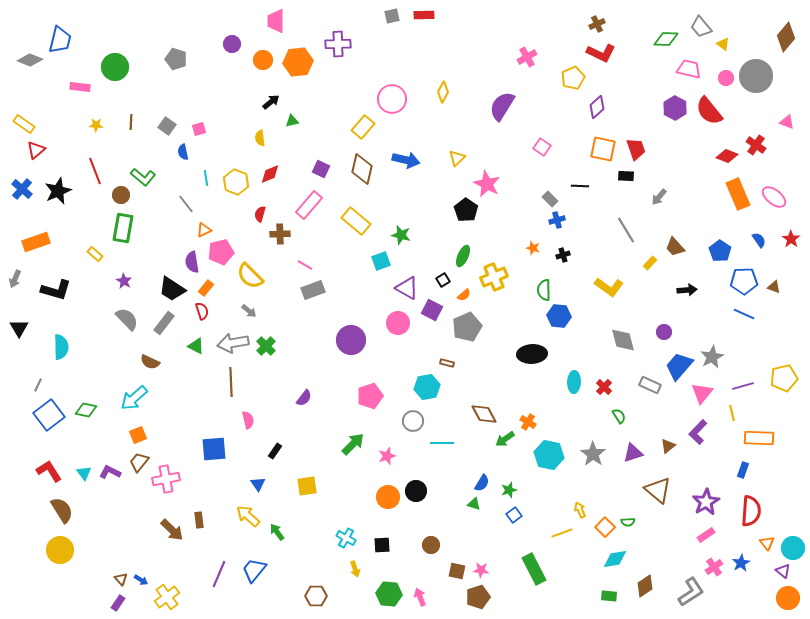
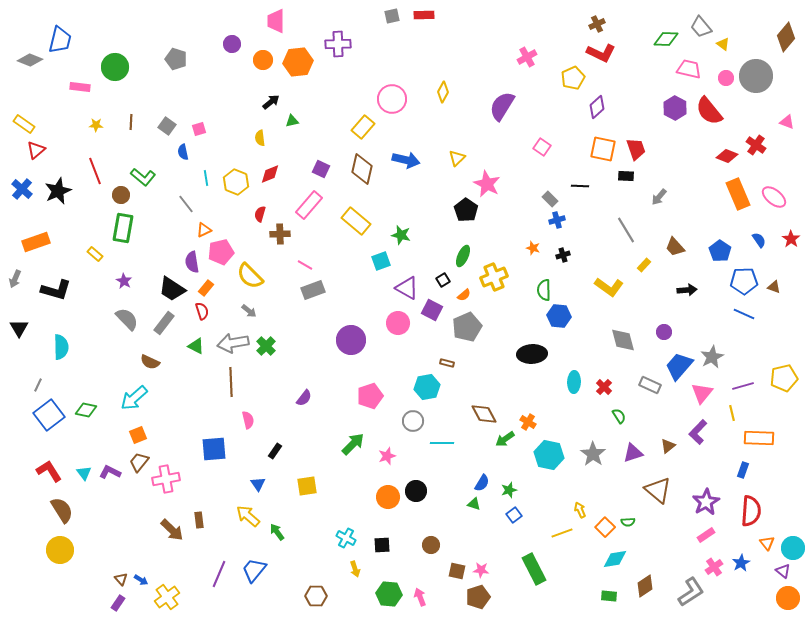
yellow rectangle at (650, 263): moved 6 px left, 2 px down
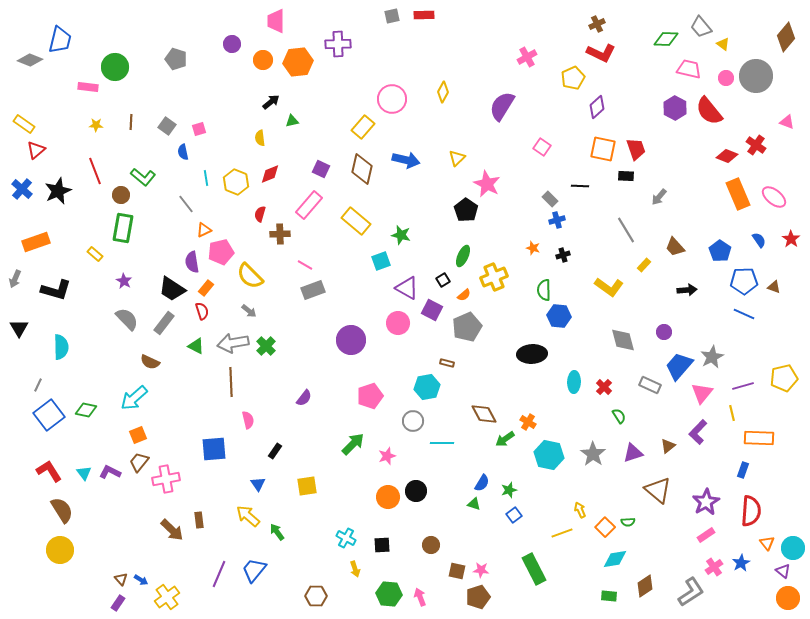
pink rectangle at (80, 87): moved 8 px right
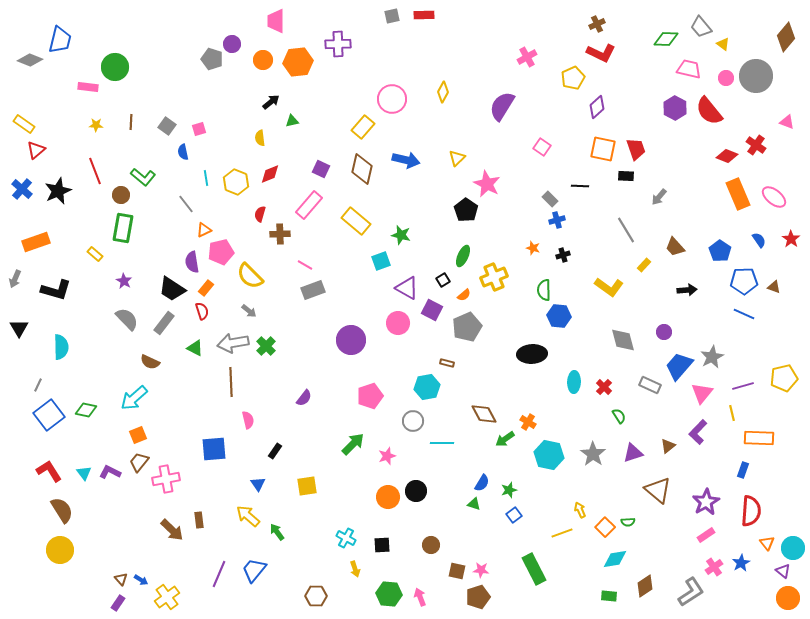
gray pentagon at (176, 59): moved 36 px right
green triangle at (196, 346): moved 1 px left, 2 px down
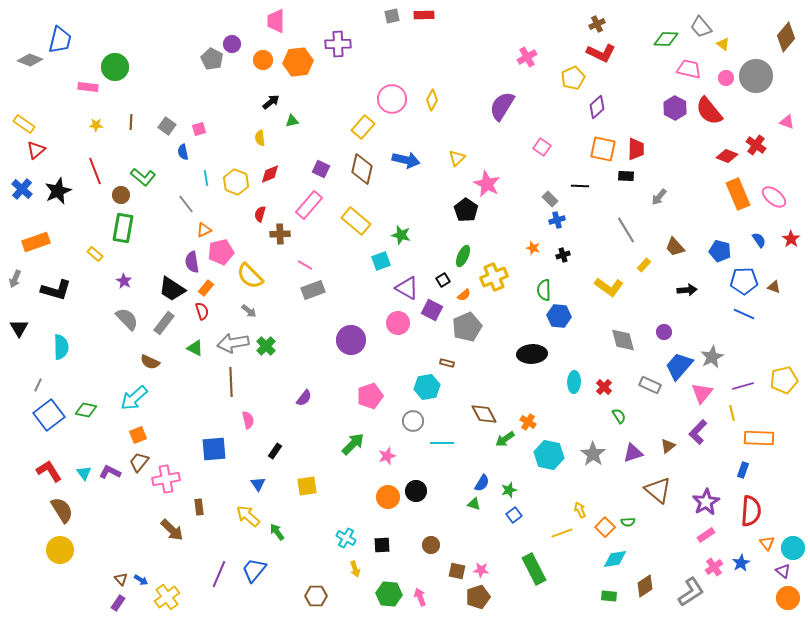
gray pentagon at (212, 59): rotated 10 degrees clockwise
yellow diamond at (443, 92): moved 11 px left, 8 px down
red trapezoid at (636, 149): rotated 20 degrees clockwise
blue pentagon at (720, 251): rotated 20 degrees counterclockwise
yellow pentagon at (784, 378): moved 2 px down
brown rectangle at (199, 520): moved 13 px up
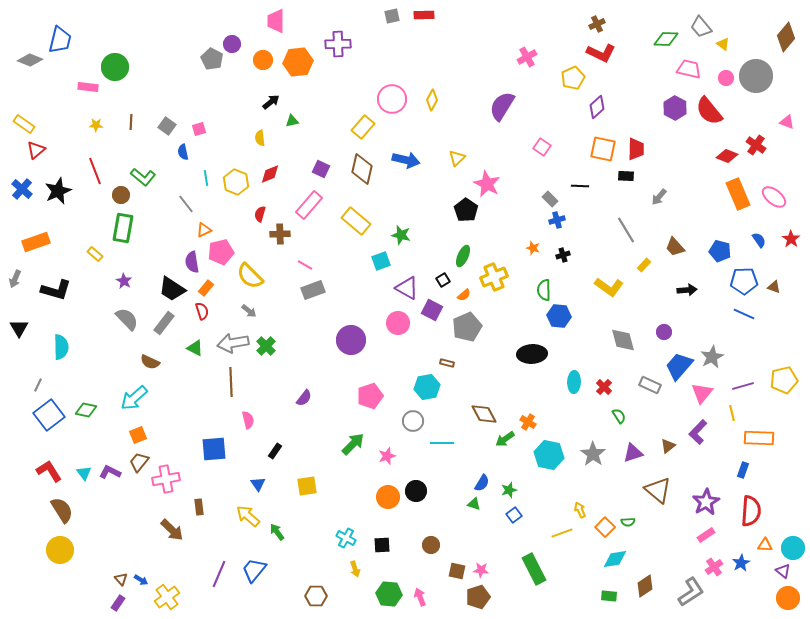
orange triangle at (767, 543): moved 2 px left, 2 px down; rotated 49 degrees counterclockwise
